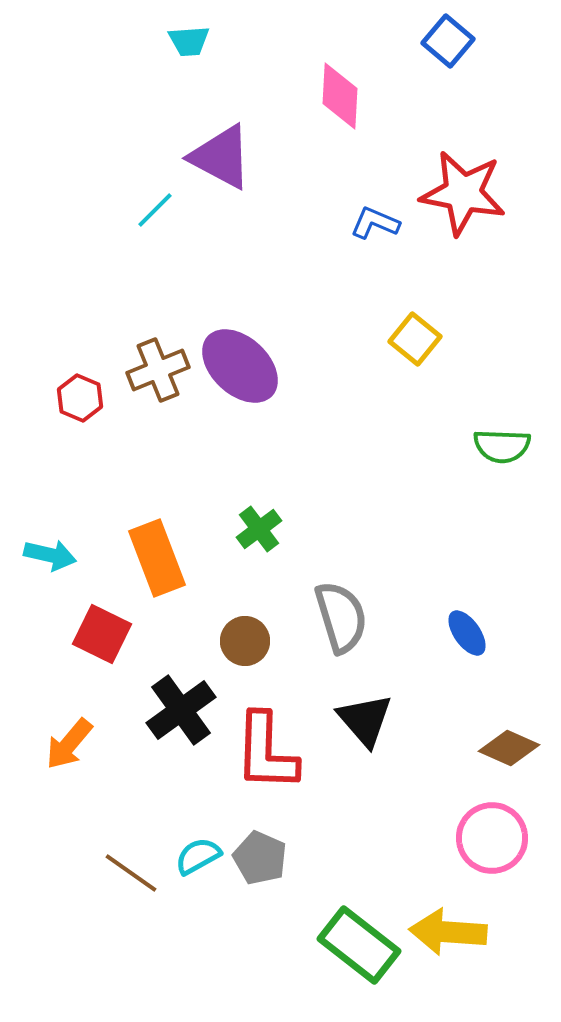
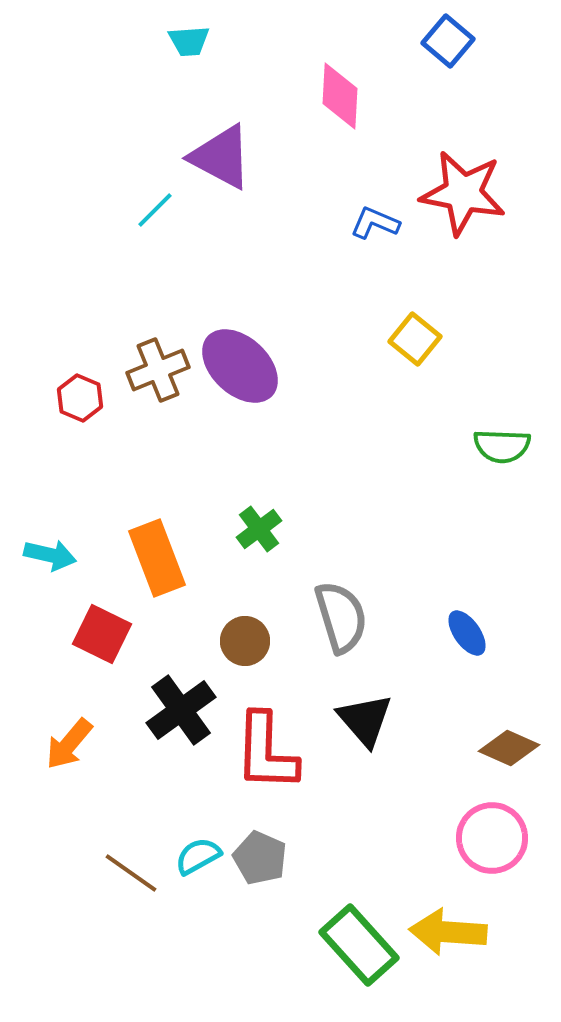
green rectangle: rotated 10 degrees clockwise
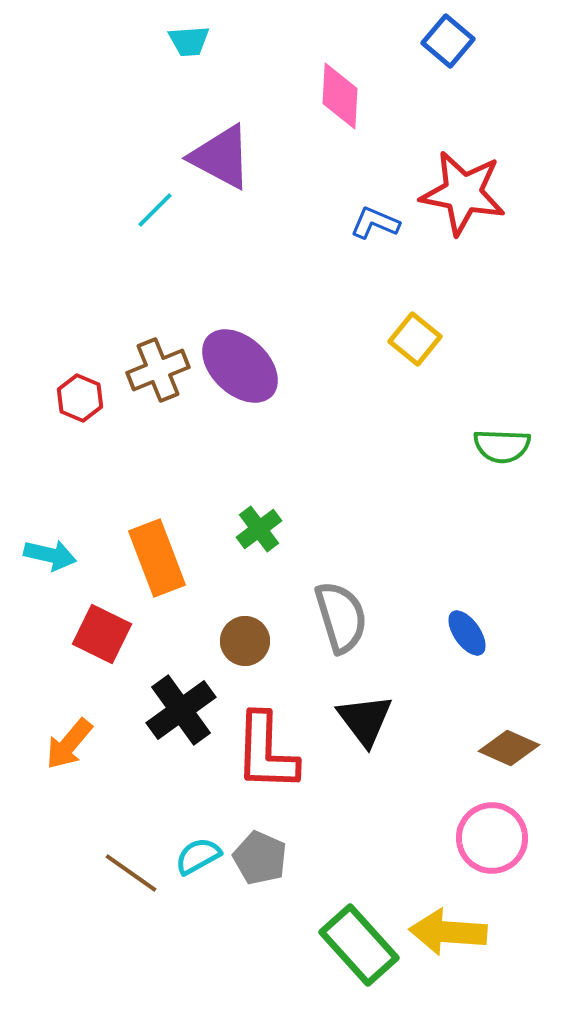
black triangle: rotated 4 degrees clockwise
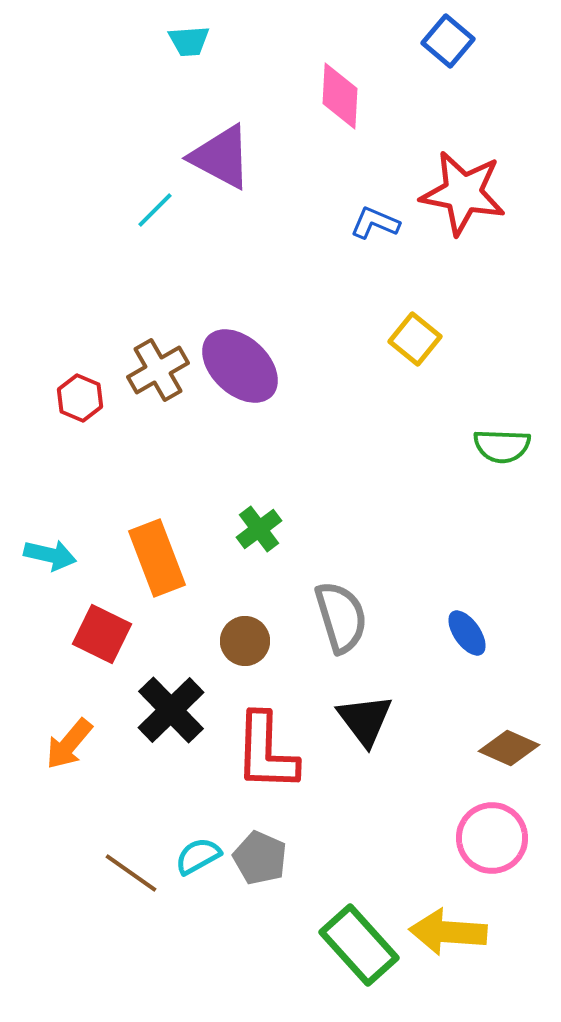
brown cross: rotated 8 degrees counterclockwise
black cross: moved 10 px left; rotated 8 degrees counterclockwise
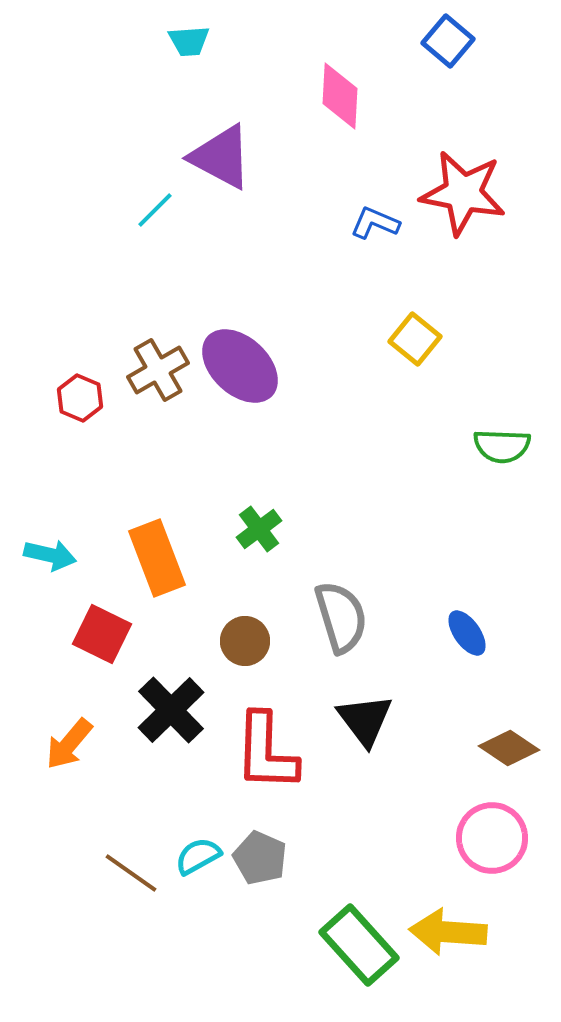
brown diamond: rotated 10 degrees clockwise
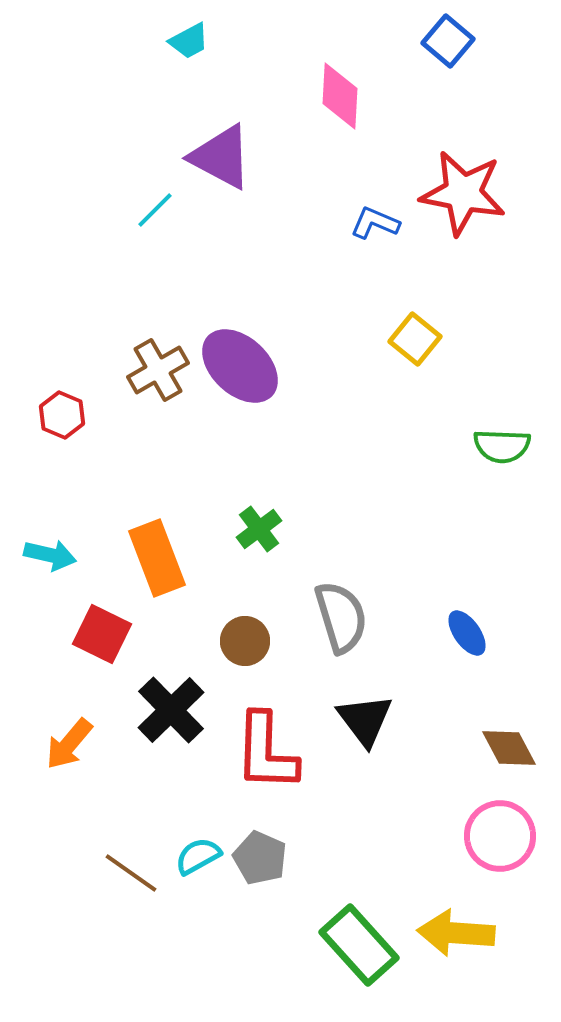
cyan trapezoid: rotated 24 degrees counterclockwise
red hexagon: moved 18 px left, 17 px down
brown diamond: rotated 28 degrees clockwise
pink circle: moved 8 px right, 2 px up
yellow arrow: moved 8 px right, 1 px down
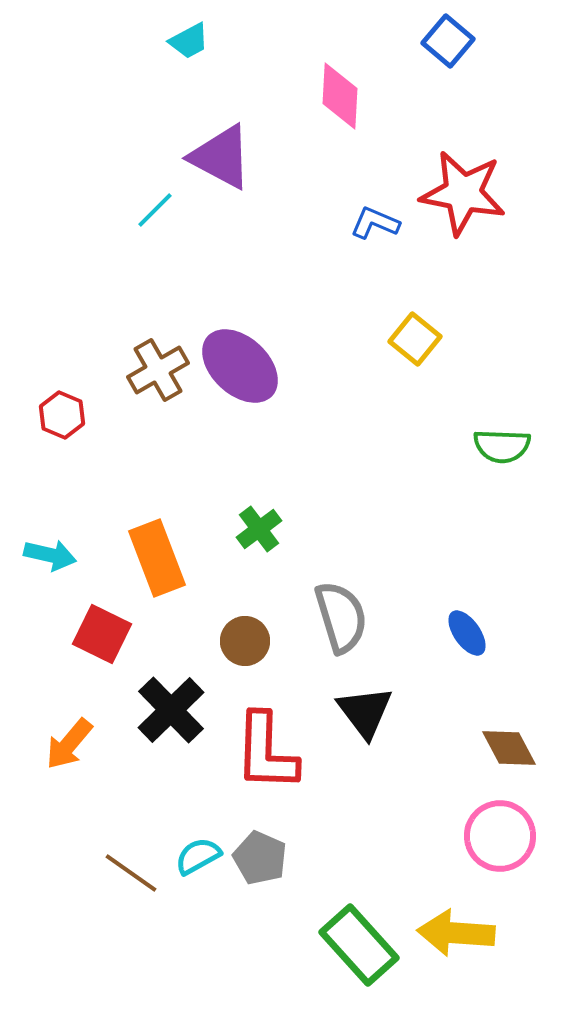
black triangle: moved 8 px up
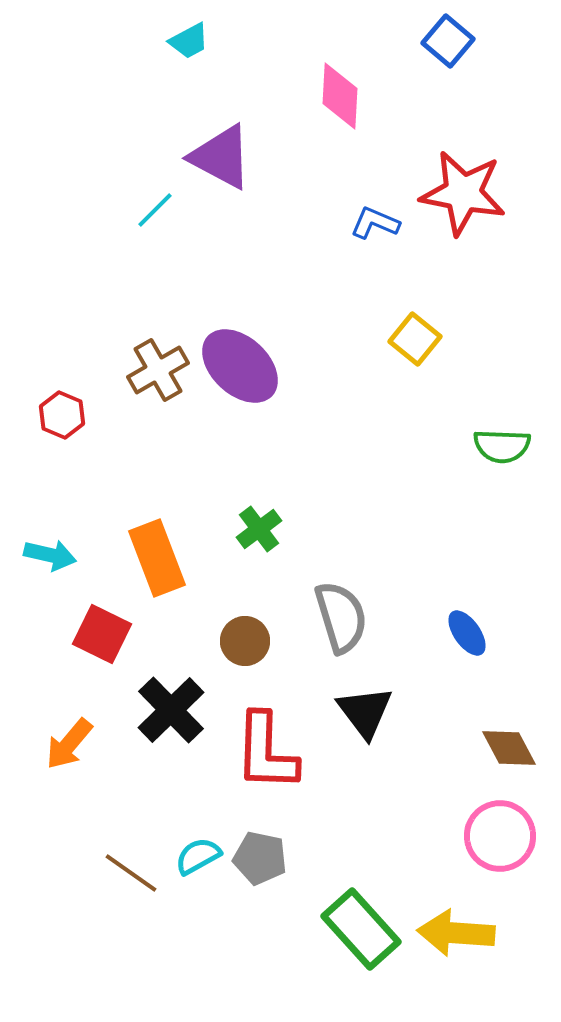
gray pentagon: rotated 12 degrees counterclockwise
green rectangle: moved 2 px right, 16 px up
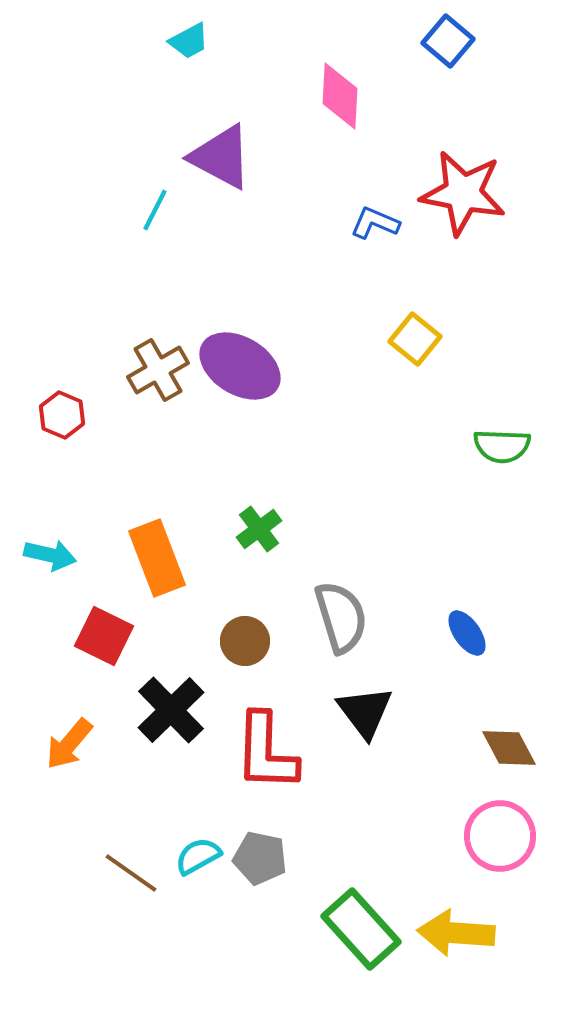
cyan line: rotated 18 degrees counterclockwise
purple ellipse: rotated 12 degrees counterclockwise
red square: moved 2 px right, 2 px down
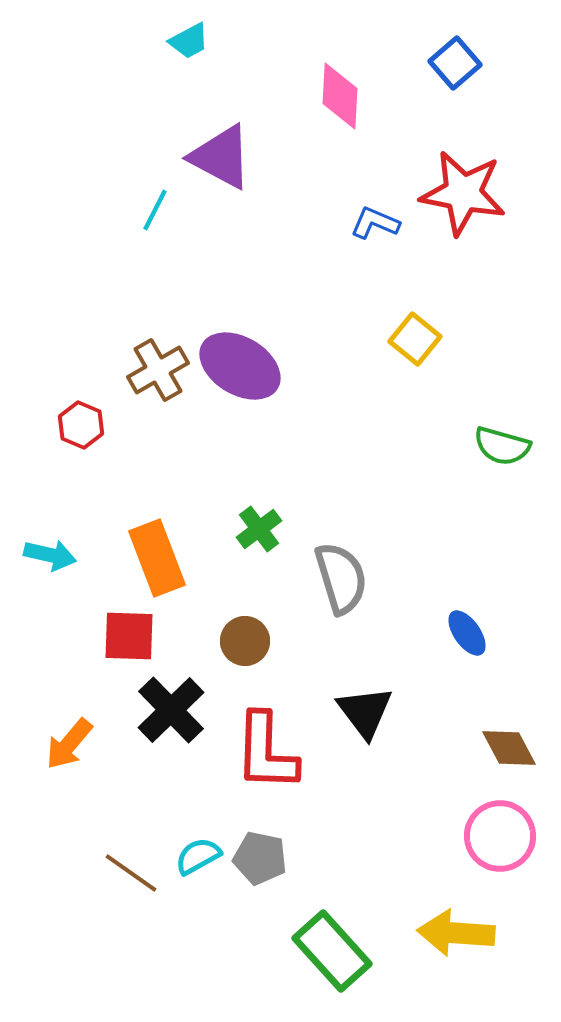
blue square: moved 7 px right, 22 px down; rotated 9 degrees clockwise
red hexagon: moved 19 px right, 10 px down
green semicircle: rotated 14 degrees clockwise
gray semicircle: moved 39 px up
red square: moved 25 px right; rotated 24 degrees counterclockwise
green rectangle: moved 29 px left, 22 px down
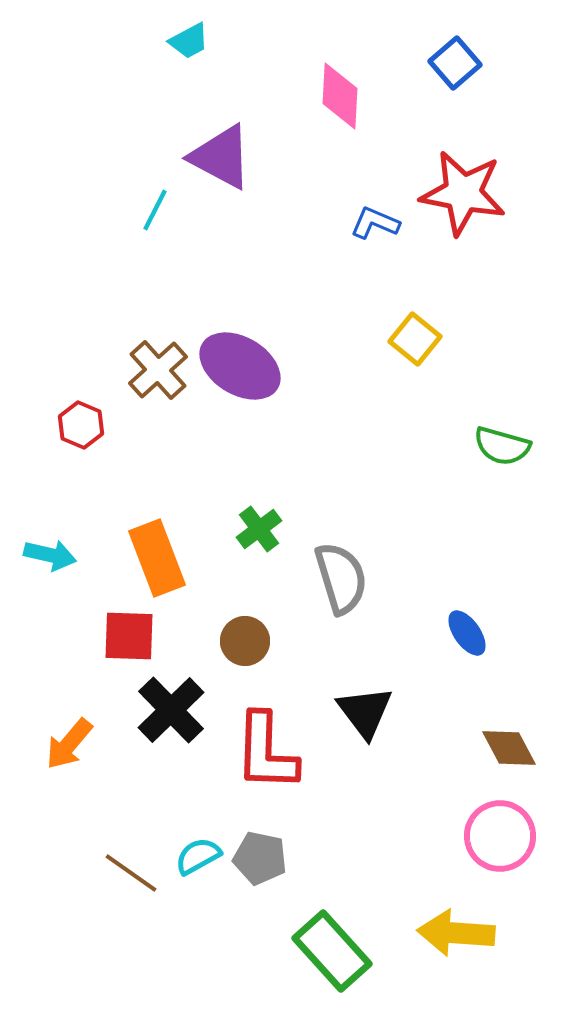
brown cross: rotated 12 degrees counterclockwise
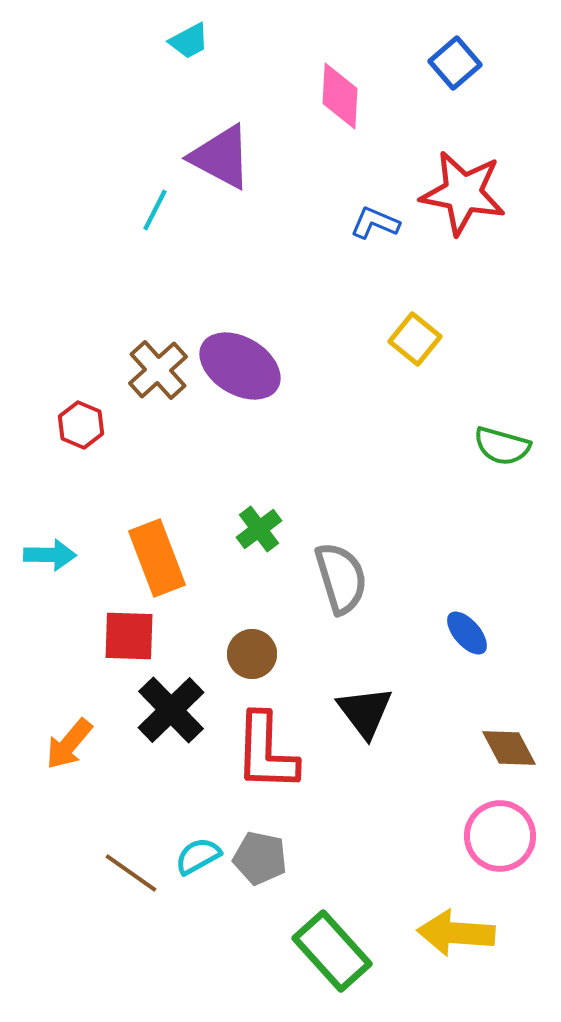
cyan arrow: rotated 12 degrees counterclockwise
blue ellipse: rotated 6 degrees counterclockwise
brown circle: moved 7 px right, 13 px down
